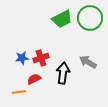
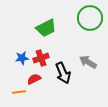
green trapezoid: moved 16 px left, 9 px down
black arrow: rotated 150 degrees clockwise
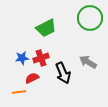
red semicircle: moved 2 px left, 1 px up
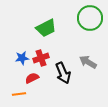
orange line: moved 2 px down
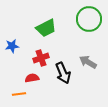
green circle: moved 1 px left, 1 px down
blue star: moved 10 px left, 12 px up
red semicircle: rotated 16 degrees clockwise
